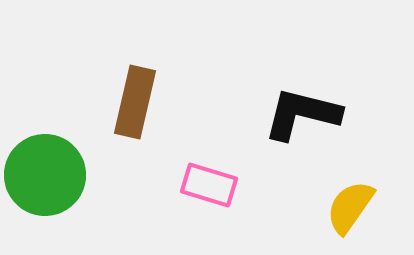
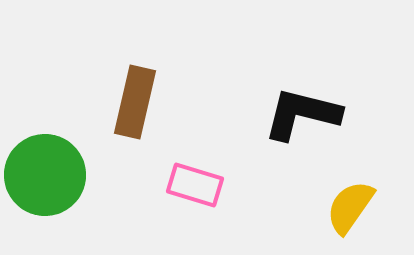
pink rectangle: moved 14 px left
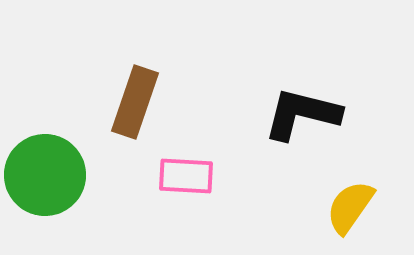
brown rectangle: rotated 6 degrees clockwise
pink rectangle: moved 9 px left, 9 px up; rotated 14 degrees counterclockwise
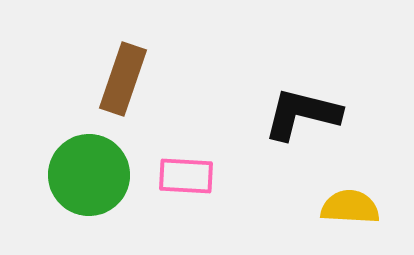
brown rectangle: moved 12 px left, 23 px up
green circle: moved 44 px right
yellow semicircle: rotated 58 degrees clockwise
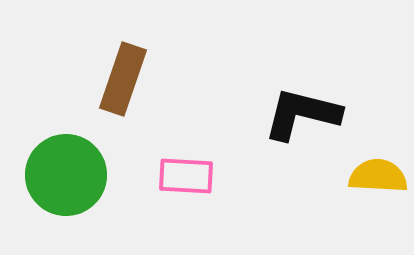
green circle: moved 23 px left
yellow semicircle: moved 28 px right, 31 px up
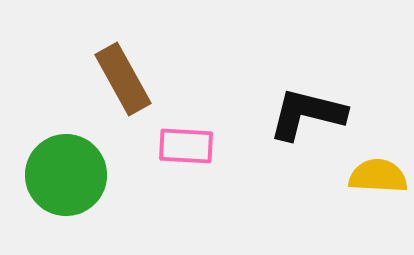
brown rectangle: rotated 48 degrees counterclockwise
black L-shape: moved 5 px right
pink rectangle: moved 30 px up
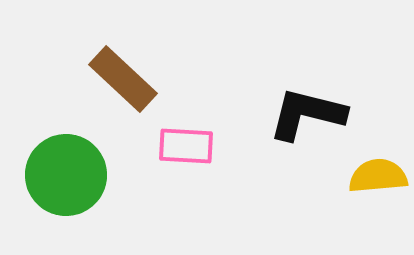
brown rectangle: rotated 18 degrees counterclockwise
yellow semicircle: rotated 8 degrees counterclockwise
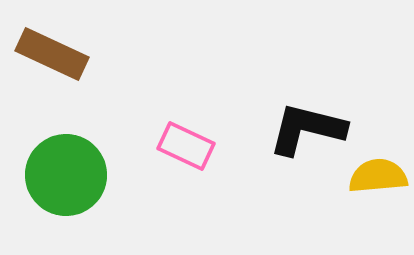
brown rectangle: moved 71 px left, 25 px up; rotated 18 degrees counterclockwise
black L-shape: moved 15 px down
pink rectangle: rotated 22 degrees clockwise
